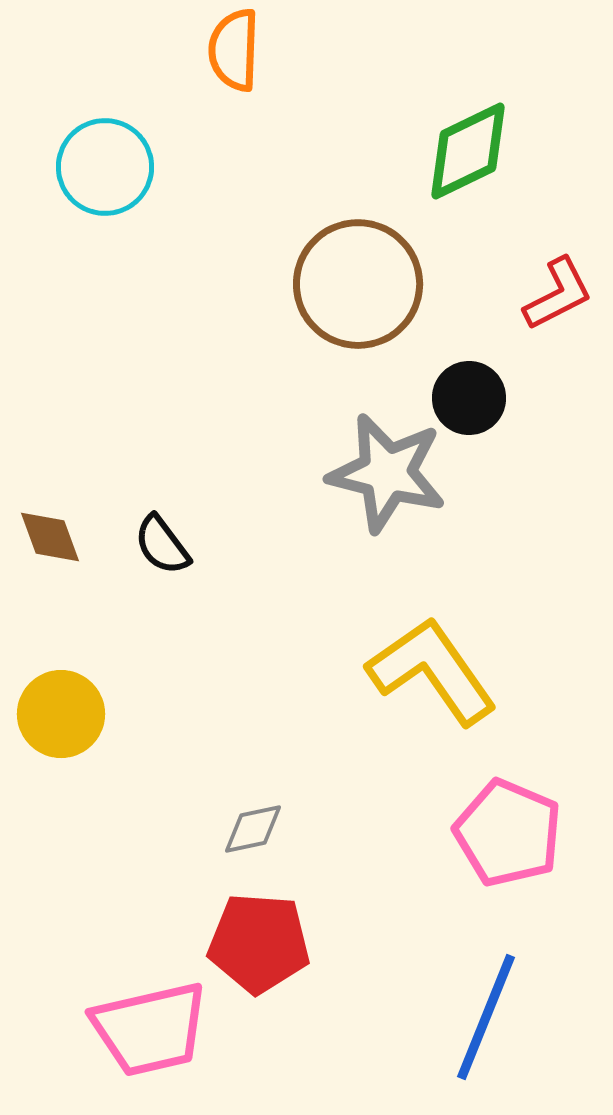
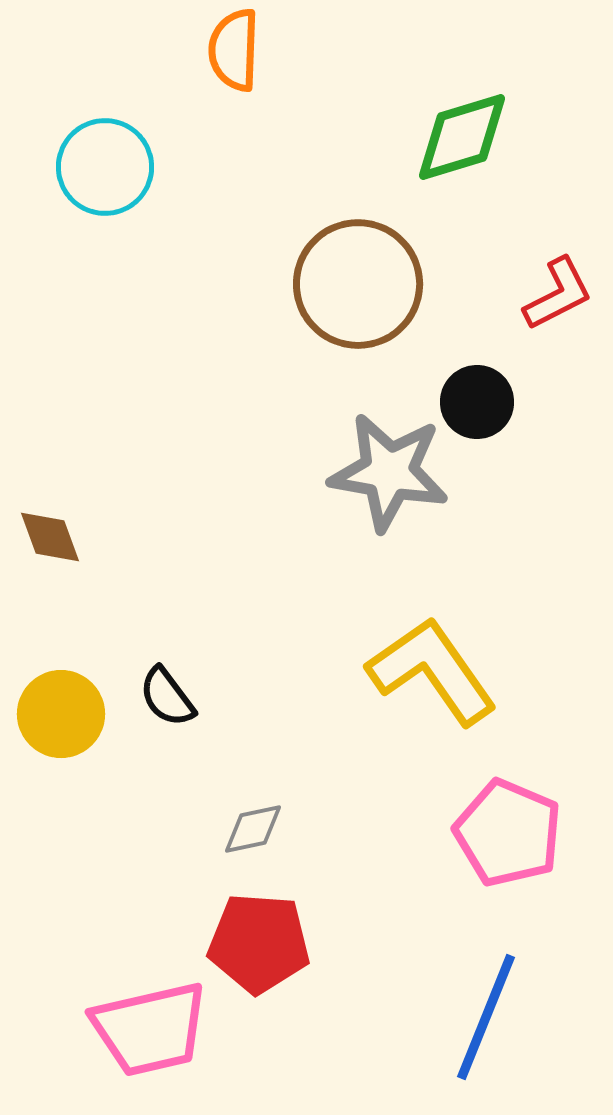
green diamond: moved 6 px left, 14 px up; rotated 9 degrees clockwise
black circle: moved 8 px right, 4 px down
gray star: moved 2 px right, 1 px up; rotated 4 degrees counterclockwise
black semicircle: moved 5 px right, 152 px down
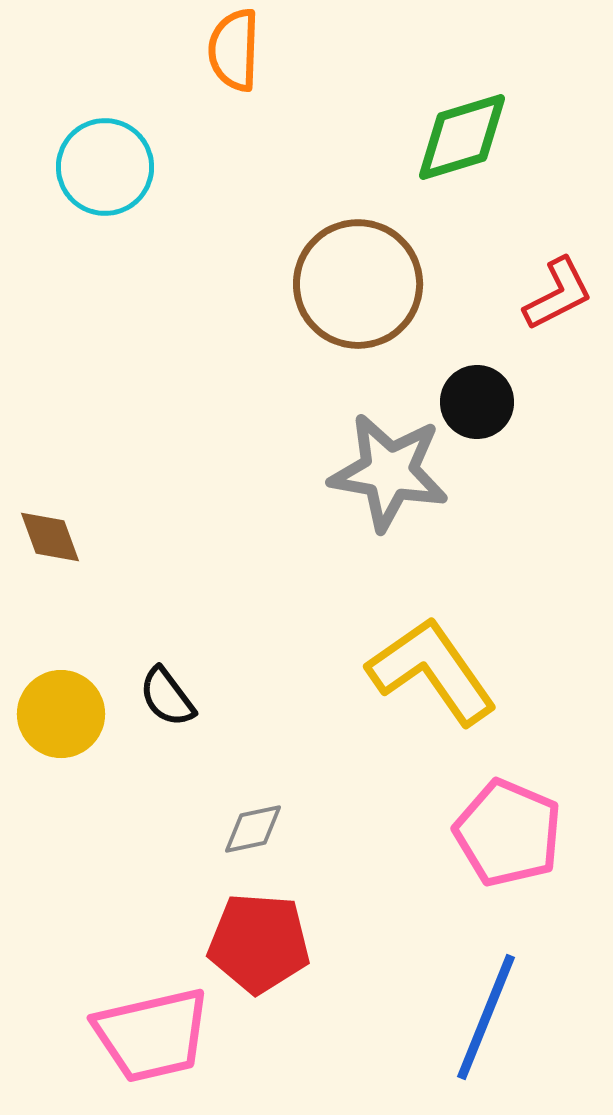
pink trapezoid: moved 2 px right, 6 px down
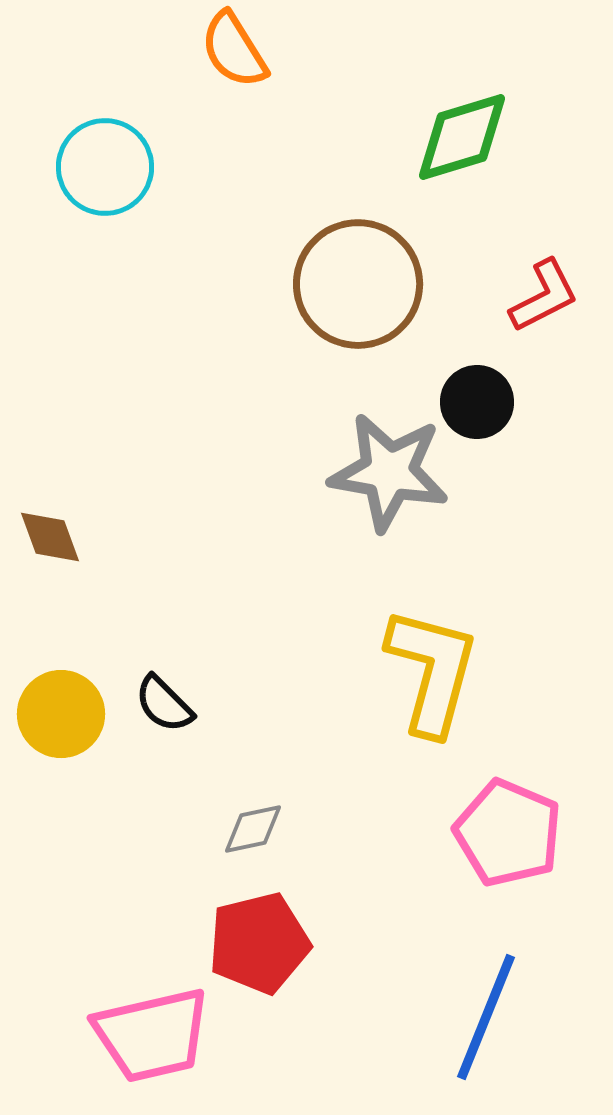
orange semicircle: rotated 34 degrees counterclockwise
red L-shape: moved 14 px left, 2 px down
yellow L-shape: rotated 50 degrees clockwise
black semicircle: moved 3 px left, 7 px down; rotated 8 degrees counterclockwise
red pentagon: rotated 18 degrees counterclockwise
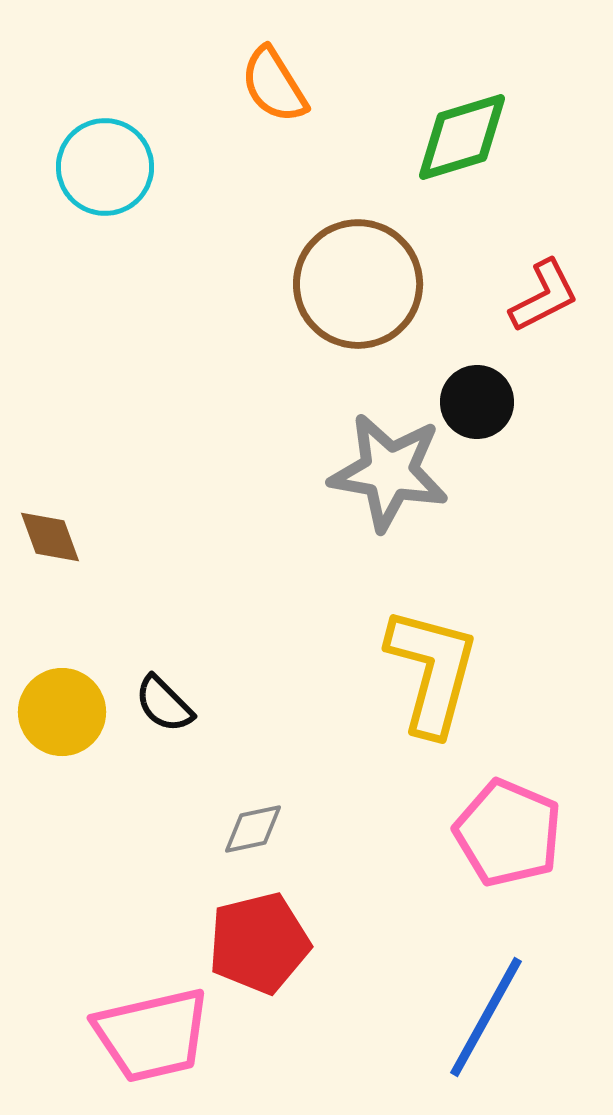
orange semicircle: moved 40 px right, 35 px down
yellow circle: moved 1 px right, 2 px up
blue line: rotated 7 degrees clockwise
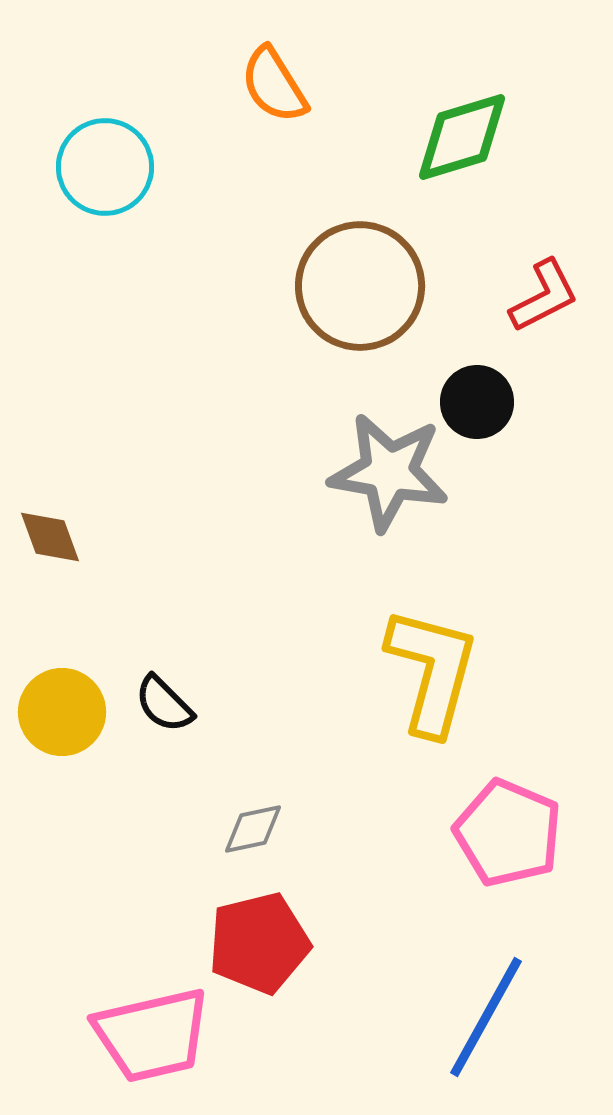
brown circle: moved 2 px right, 2 px down
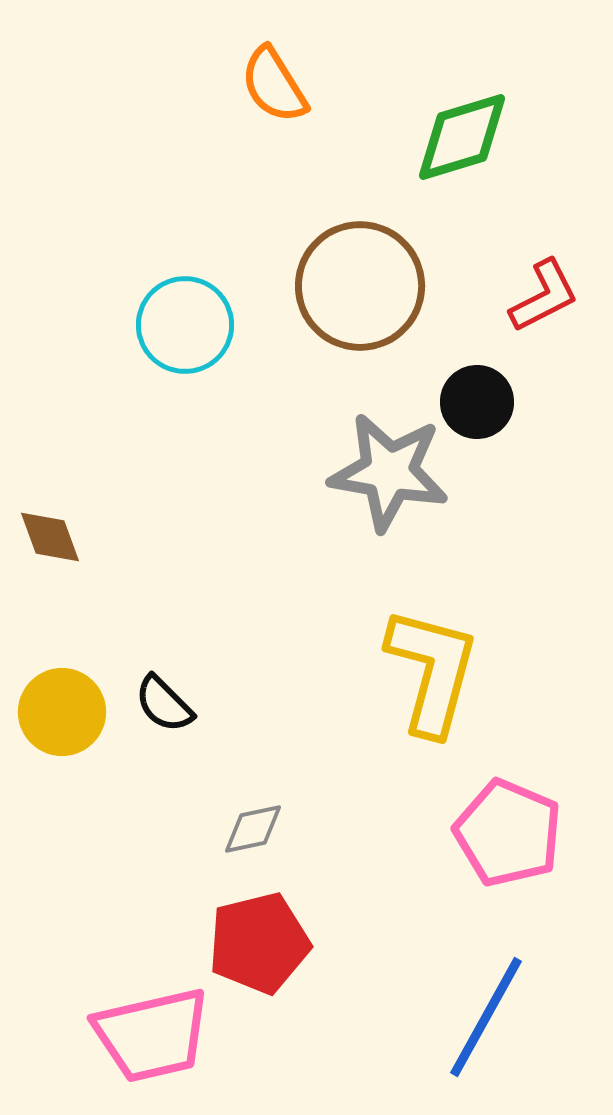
cyan circle: moved 80 px right, 158 px down
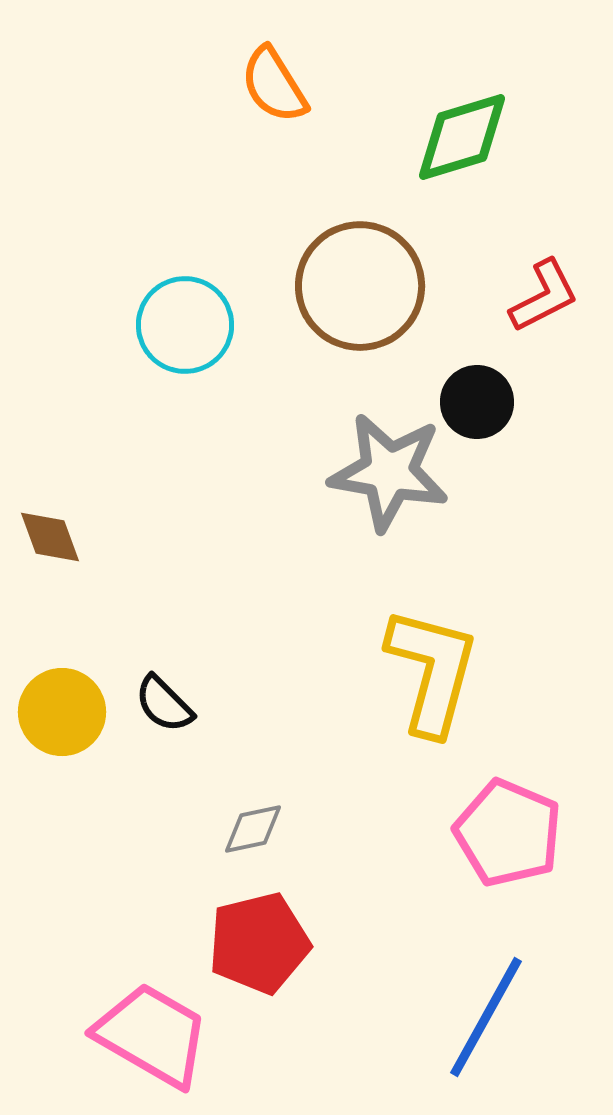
pink trapezoid: rotated 137 degrees counterclockwise
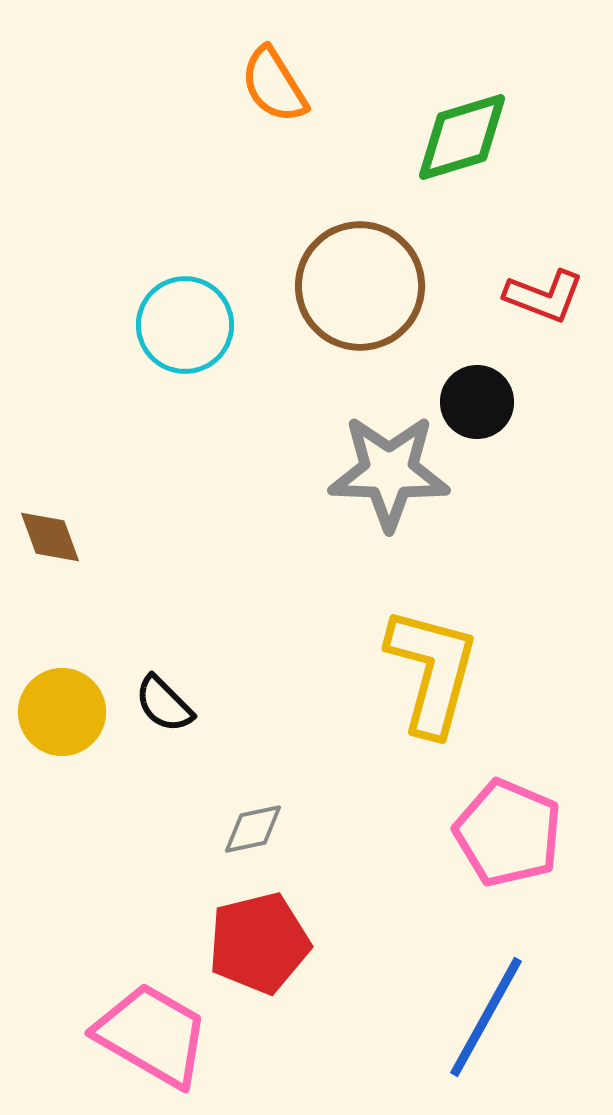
red L-shape: rotated 48 degrees clockwise
gray star: rotated 8 degrees counterclockwise
